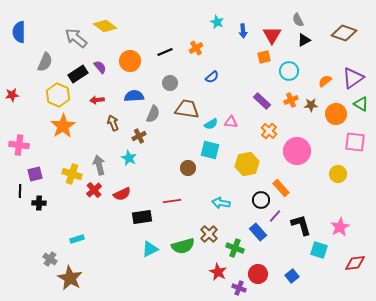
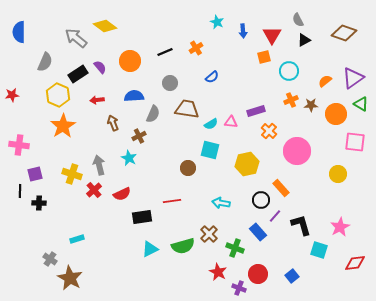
purple rectangle at (262, 101): moved 6 px left, 10 px down; rotated 60 degrees counterclockwise
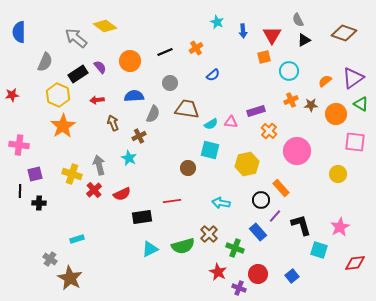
blue semicircle at (212, 77): moved 1 px right, 2 px up
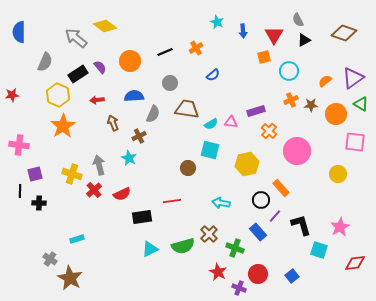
red triangle at (272, 35): moved 2 px right
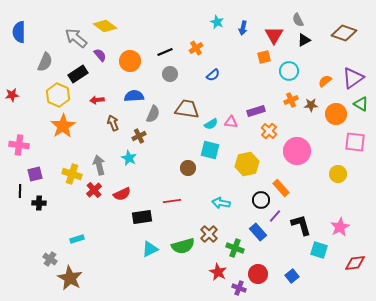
blue arrow at (243, 31): moved 3 px up; rotated 16 degrees clockwise
purple semicircle at (100, 67): moved 12 px up
gray circle at (170, 83): moved 9 px up
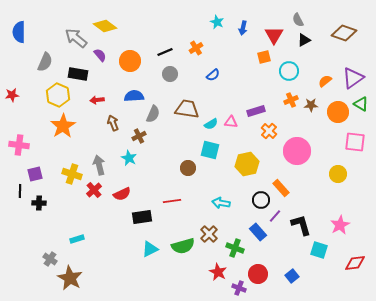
black rectangle at (78, 74): rotated 42 degrees clockwise
orange circle at (336, 114): moved 2 px right, 2 px up
pink star at (340, 227): moved 2 px up
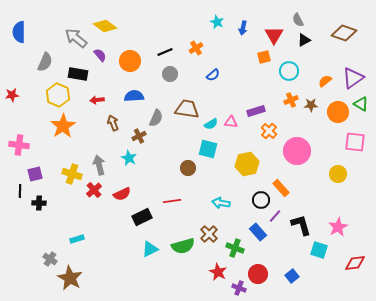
gray semicircle at (153, 114): moved 3 px right, 4 px down
cyan square at (210, 150): moved 2 px left, 1 px up
black rectangle at (142, 217): rotated 18 degrees counterclockwise
pink star at (340, 225): moved 2 px left, 2 px down
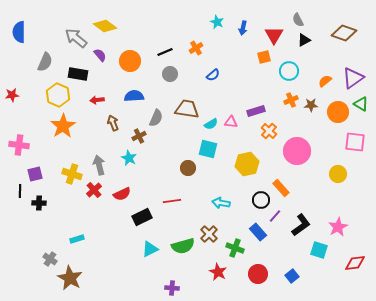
black L-shape at (301, 225): rotated 70 degrees clockwise
purple cross at (239, 288): moved 67 px left; rotated 16 degrees counterclockwise
